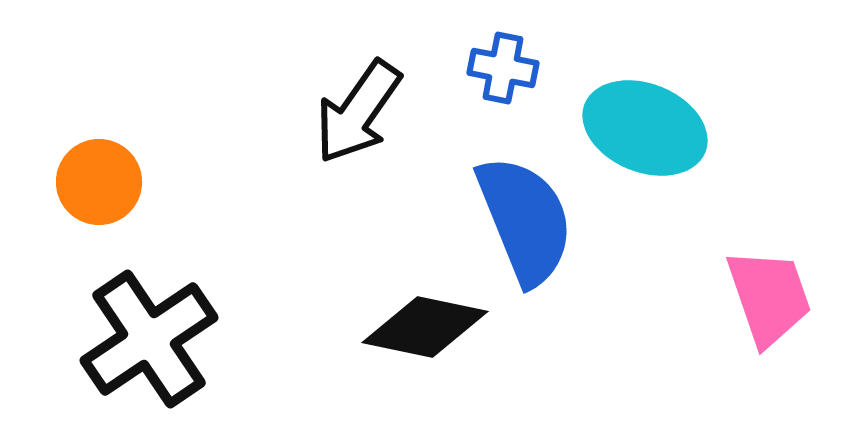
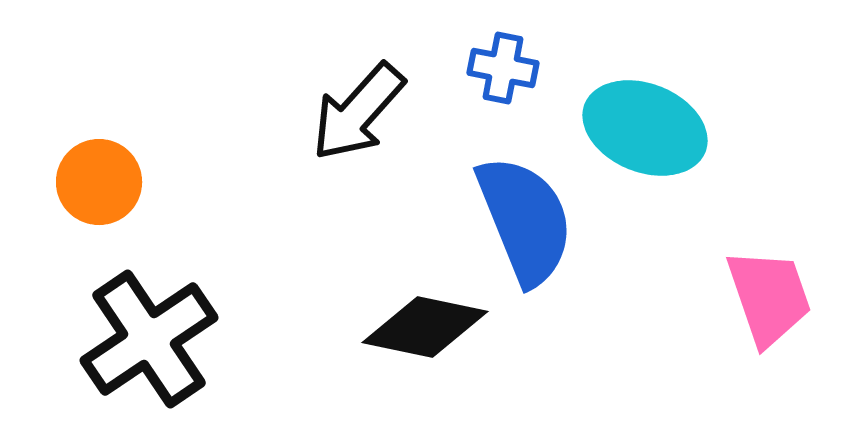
black arrow: rotated 7 degrees clockwise
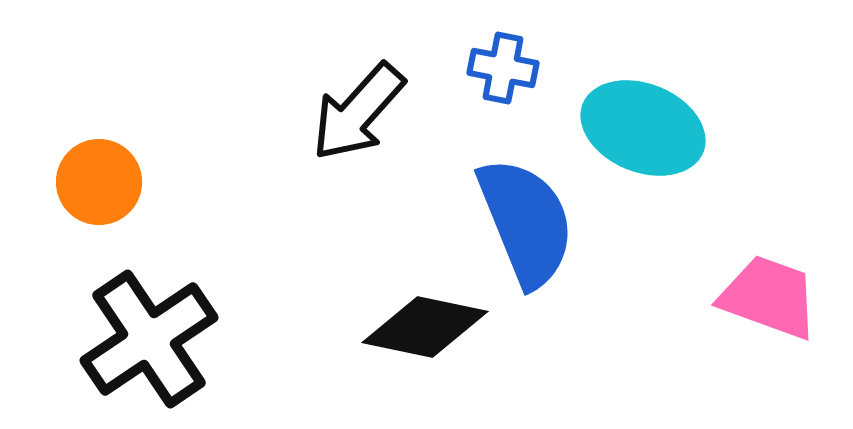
cyan ellipse: moved 2 px left
blue semicircle: moved 1 px right, 2 px down
pink trapezoid: rotated 51 degrees counterclockwise
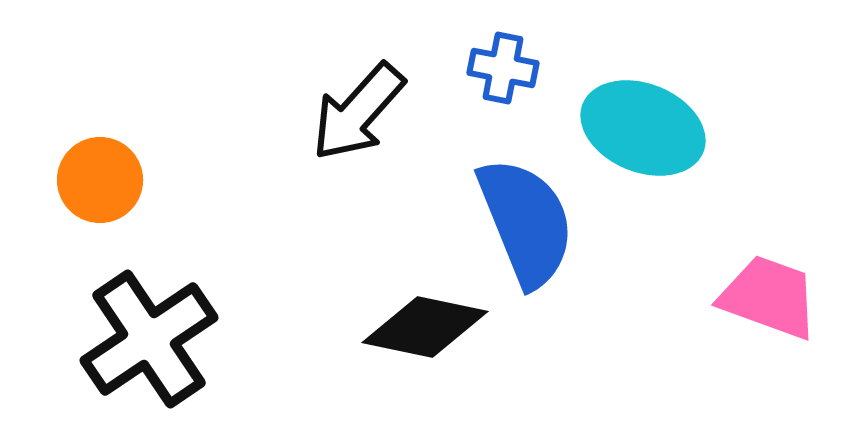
orange circle: moved 1 px right, 2 px up
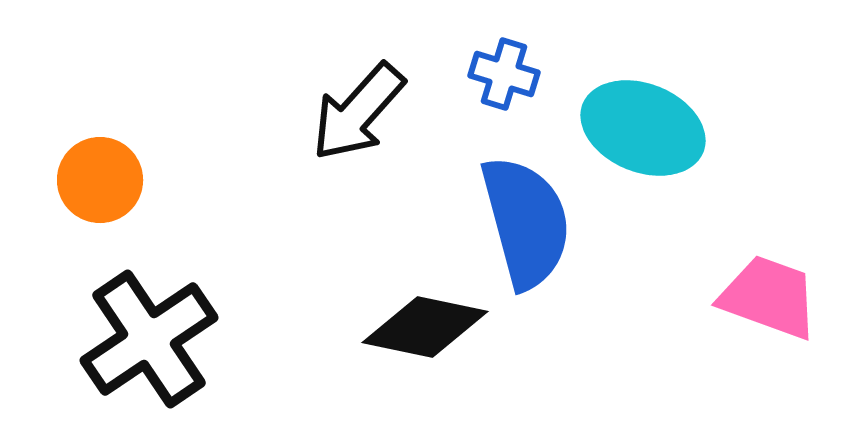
blue cross: moved 1 px right, 6 px down; rotated 6 degrees clockwise
blue semicircle: rotated 7 degrees clockwise
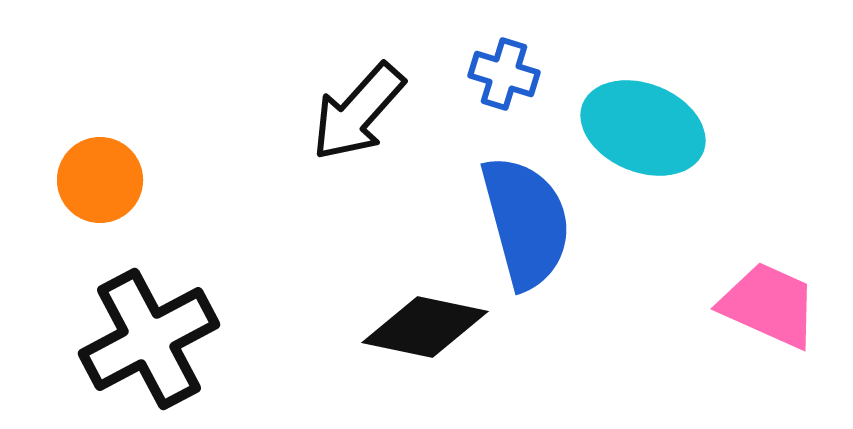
pink trapezoid: moved 8 px down; rotated 4 degrees clockwise
black cross: rotated 6 degrees clockwise
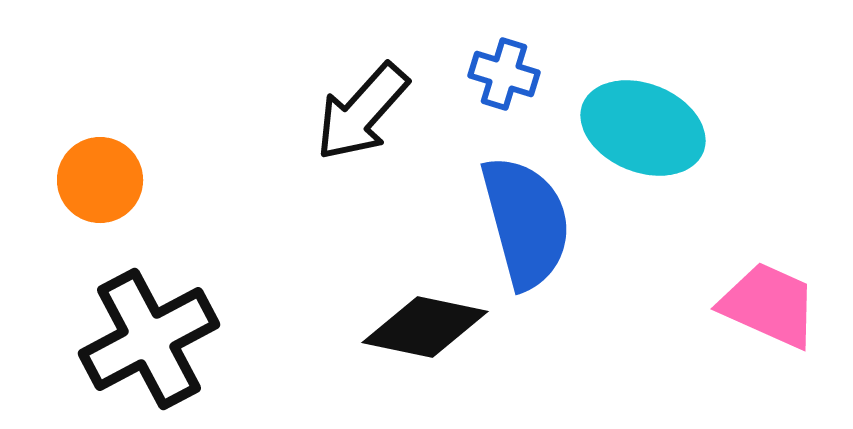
black arrow: moved 4 px right
